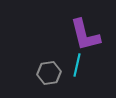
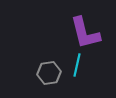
purple L-shape: moved 2 px up
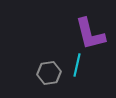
purple L-shape: moved 5 px right, 1 px down
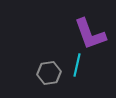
purple L-shape: rotated 6 degrees counterclockwise
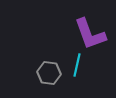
gray hexagon: rotated 15 degrees clockwise
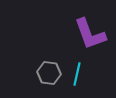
cyan line: moved 9 px down
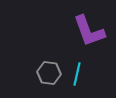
purple L-shape: moved 1 px left, 3 px up
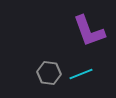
cyan line: moved 4 px right; rotated 55 degrees clockwise
